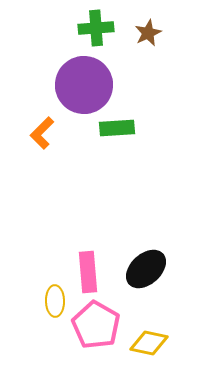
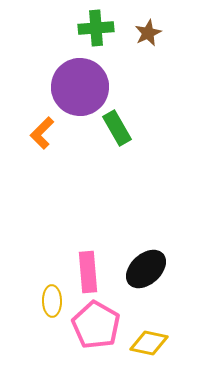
purple circle: moved 4 px left, 2 px down
green rectangle: rotated 64 degrees clockwise
yellow ellipse: moved 3 px left
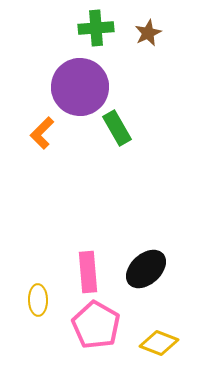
yellow ellipse: moved 14 px left, 1 px up
yellow diamond: moved 10 px right; rotated 9 degrees clockwise
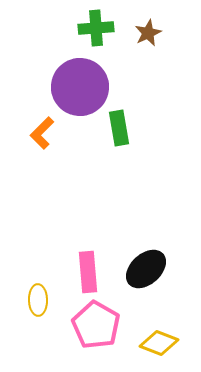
green rectangle: moved 2 px right; rotated 20 degrees clockwise
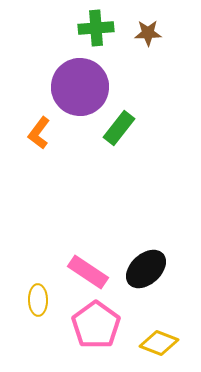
brown star: rotated 24 degrees clockwise
green rectangle: rotated 48 degrees clockwise
orange L-shape: moved 3 px left; rotated 8 degrees counterclockwise
pink rectangle: rotated 51 degrees counterclockwise
pink pentagon: rotated 6 degrees clockwise
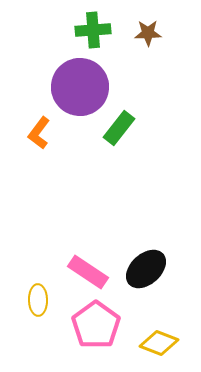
green cross: moved 3 px left, 2 px down
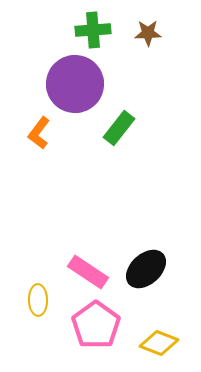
purple circle: moved 5 px left, 3 px up
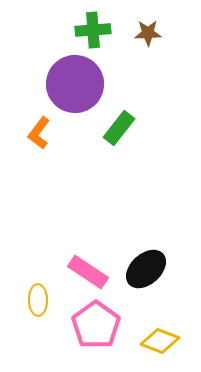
yellow diamond: moved 1 px right, 2 px up
